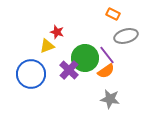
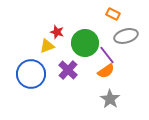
green circle: moved 15 px up
purple cross: moved 1 px left
gray star: rotated 24 degrees clockwise
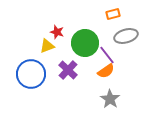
orange rectangle: rotated 40 degrees counterclockwise
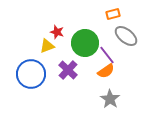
gray ellipse: rotated 55 degrees clockwise
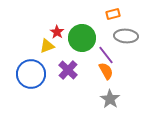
red star: rotated 16 degrees clockwise
gray ellipse: rotated 35 degrees counterclockwise
green circle: moved 3 px left, 5 px up
purple line: moved 1 px left
orange semicircle: rotated 84 degrees counterclockwise
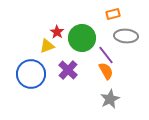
gray star: rotated 12 degrees clockwise
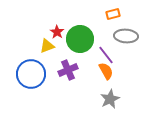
green circle: moved 2 px left, 1 px down
purple cross: rotated 24 degrees clockwise
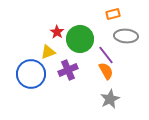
yellow triangle: moved 1 px right, 6 px down
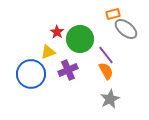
gray ellipse: moved 7 px up; rotated 35 degrees clockwise
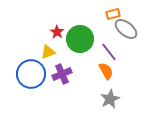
purple line: moved 3 px right, 3 px up
purple cross: moved 6 px left, 4 px down
